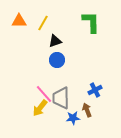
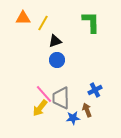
orange triangle: moved 4 px right, 3 px up
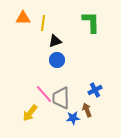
yellow line: rotated 21 degrees counterclockwise
yellow arrow: moved 10 px left, 5 px down
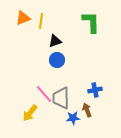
orange triangle: rotated 21 degrees counterclockwise
yellow line: moved 2 px left, 2 px up
blue cross: rotated 16 degrees clockwise
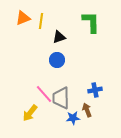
black triangle: moved 4 px right, 4 px up
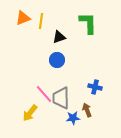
green L-shape: moved 3 px left, 1 px down
blue cross: moved 3 px up; rotated 24 degrees clockwise
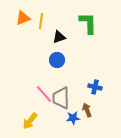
yellow arrow: moved 8 px down
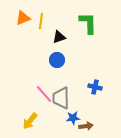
brown arrow: moved 1 px left, 16 px down; rotated 104 degrees clockwise
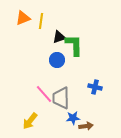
green L-shape: moved 14 px left, 22 px down
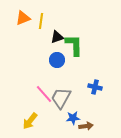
black triangle: moved 2 px left
gray trapezoid: rotated 30 degrees clockwise
